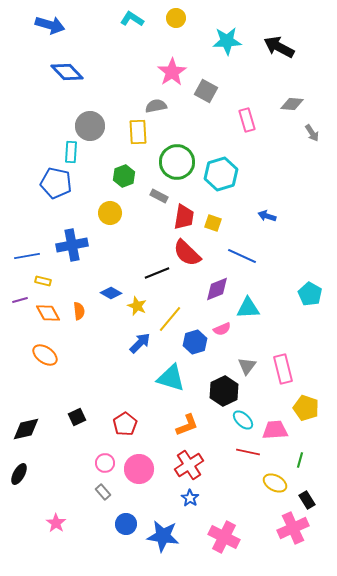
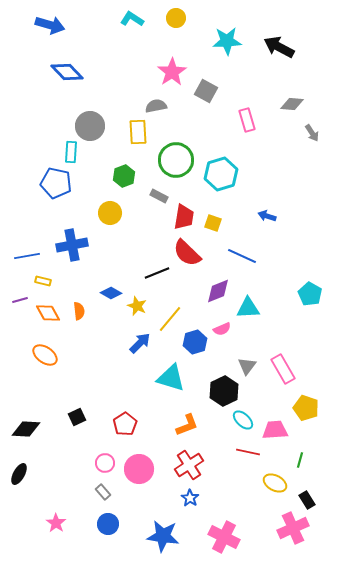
green circle at (177, 162): moved 1 px left, 2 px up
purple diamond at (217, 289): moved 1 px right, 2 px down
pink rectangle at (283, 369): rotated 16 degrees counterclockwise
black diamond at (26, 429): rotated 16 degrees clockwise
blue circle at (126, 524): moved 18 px left
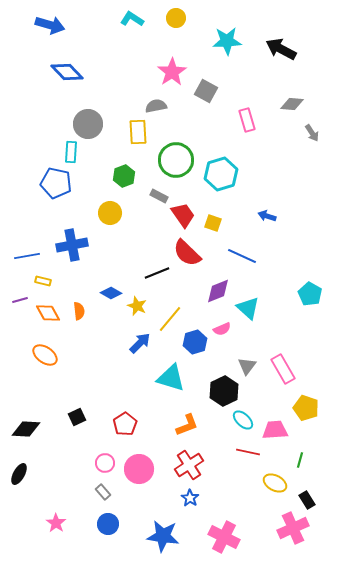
black arrow at (279, 47): moved 2 px right, 2 px down
gray circle at (90, 126): moved 2 px left, 2 px up
red trapezoid at (184, 217): moved 1 px left, 2 px up; rotated 44 degrees counterclockwise
cyan triangle at (248, 308): rotated 45 degrees clockwise
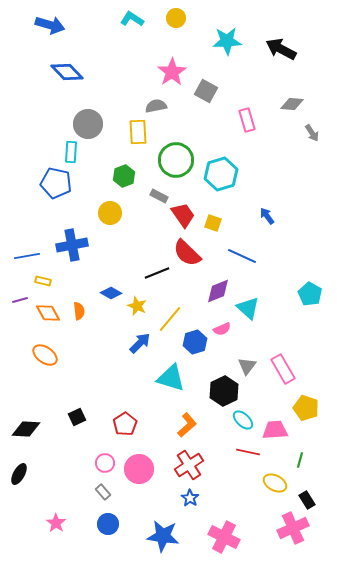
blue arrow at (267, 216): rotated 36 degrees clockwise
orange L-shape at (187, 425): rotated 20 degrees counterclockwise
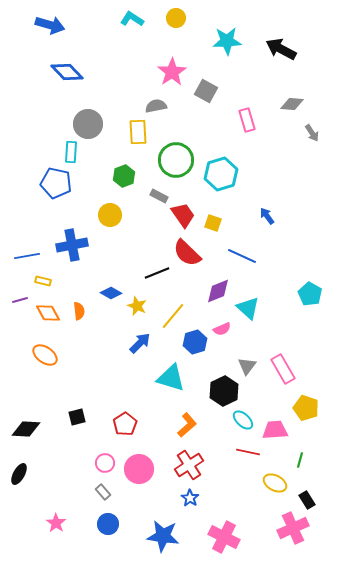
yellow circle at (110, 213): moved 2 px down
yellow line at (170, 319): moved 3 px right, 3 px up
black square at (77, 417): rotated 12 degrees clockwise
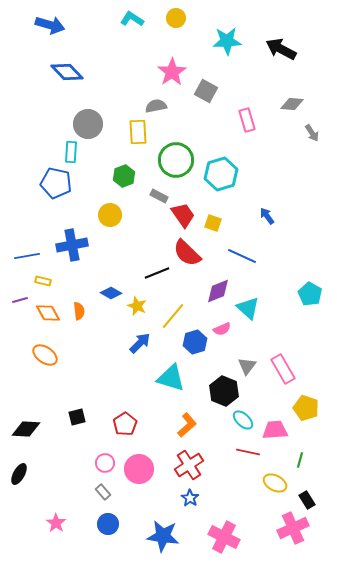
black hexagon at (224, 391): rotated 12 degrees counterclockwise
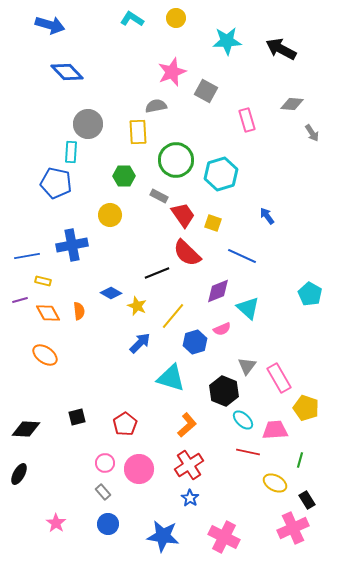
pink star at (172, 72): rotated 12 degrees clockwise
green hexagon at (124, 176): rotated 20 degrees clockwise
pink rectangle at (283, 369): moved 4 px left, 9 px down
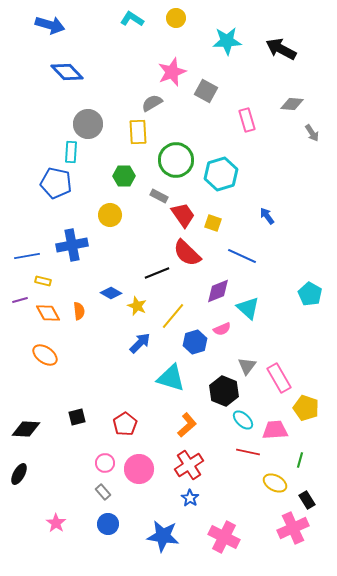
gray semicircle at (156, 106): moved 4 px left, 3 px up; rotated 20 degrees counterclockwise
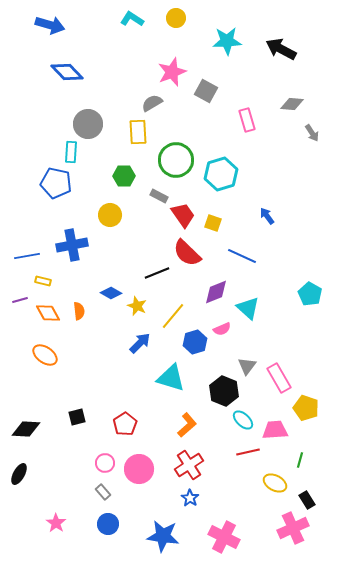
purple diamond at (218, 291): moved 2 px left, 1 px down
red line at (248, 452): rotated 25 degrees counterclockwise
